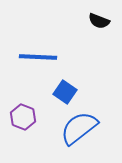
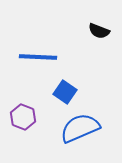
black semicircle: moved 10 px down
blue semicircle: moved 1 px right; rotated 15 degrees clockwise
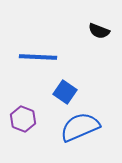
purple hexagon: moved 2 px down
blue semicircle: moved 1 px up
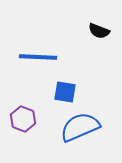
blue square: rotated 25 degrees counterclockwise
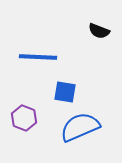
purple hexagon: moved 1 px right, 1 px up
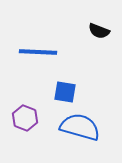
blue line: moved 5 px up
purple hexagon: moved 1 px right
blue semicircle: rotated 39 degrees clockwise
